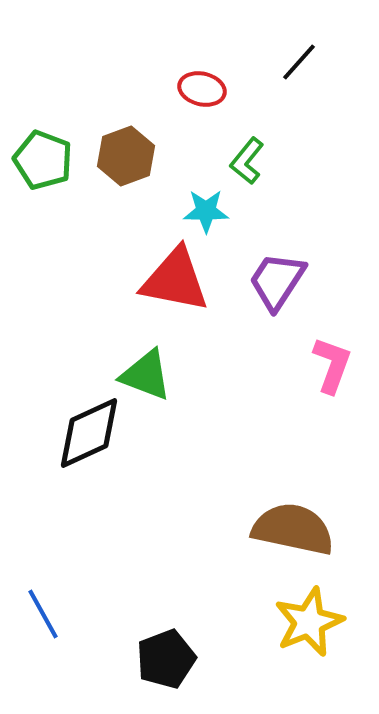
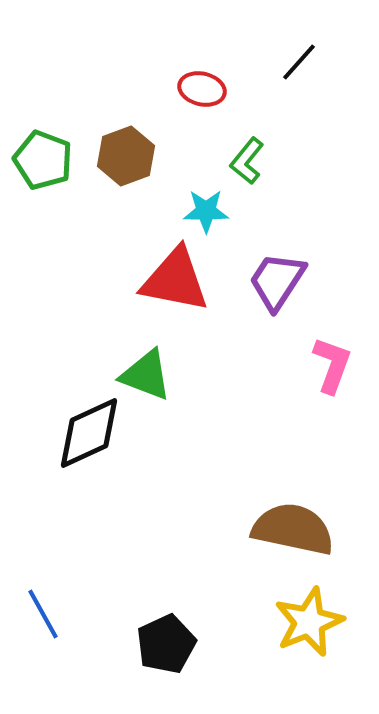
black pentagon: moved 15 px up; rotated 4 degrees counterclockwise
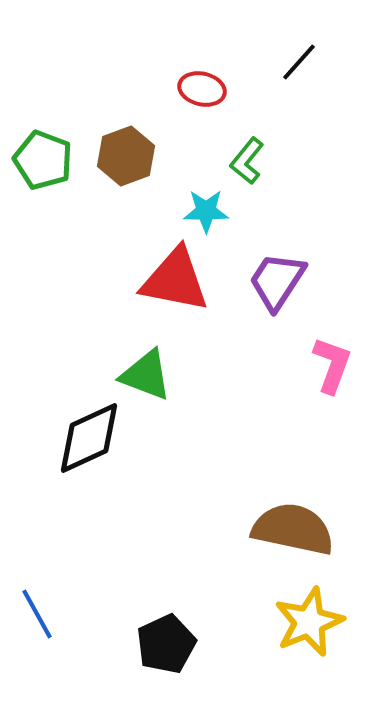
black diamond: moved 5 px down
blue line: moved 6 px left
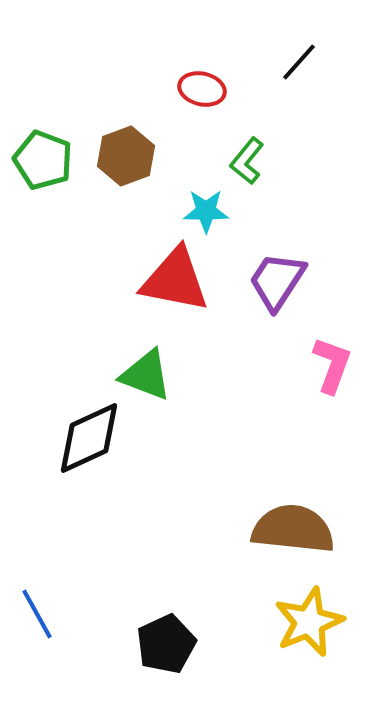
brown semicircle: rotated 6 degrees counterclockwise
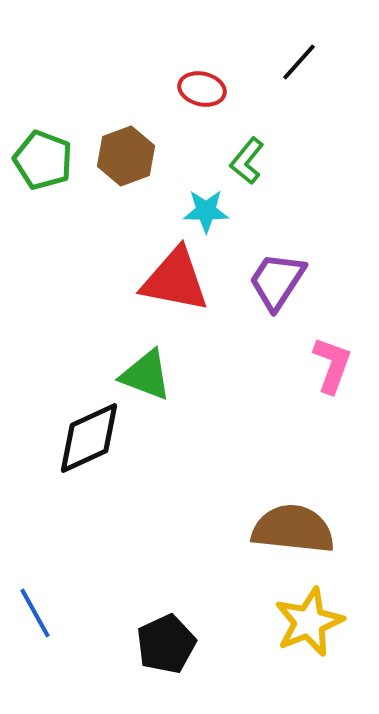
blue line: moved 2 px left, 1 px up
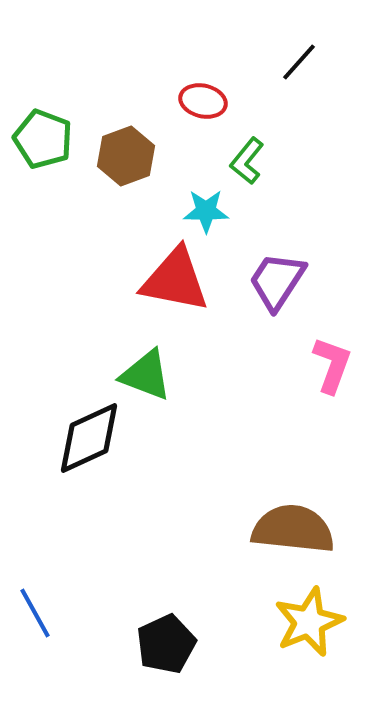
red ellipse: moved 1 px right, 12 px down
green pentagon: moved 21 px up
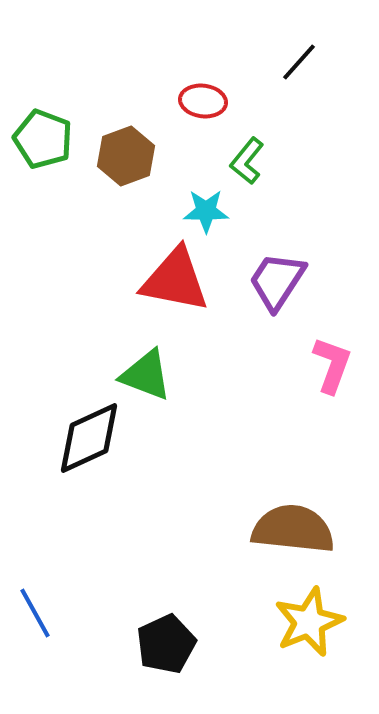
red ellipse: rotated 6 degrees counterclockwise
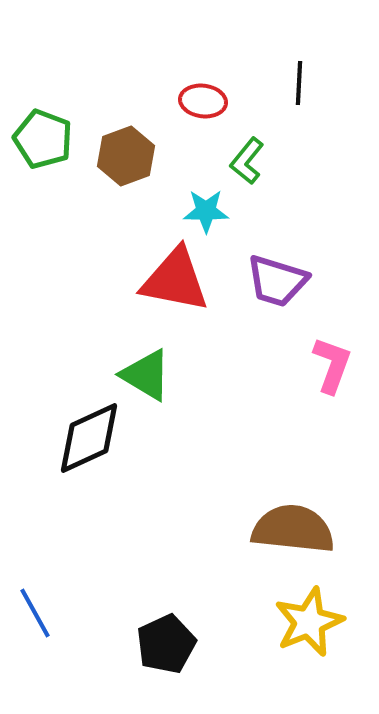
black line: moved 21 px down; rotated 39 degrees counterclockwise
purple trapezoid: rotated 106 degrees counterclockwise
green triangle: rotated 10 degrees clockwise
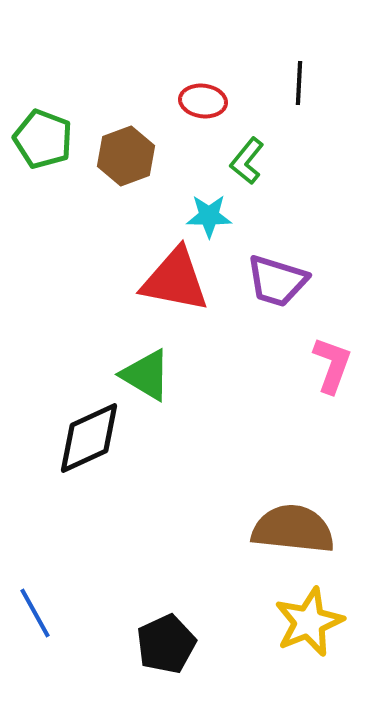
cyan star: moved 3 px right, 5 px down
